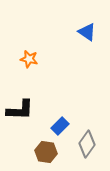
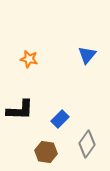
blue triangle: moved 23 px down; rotated 36 degrees clockwise
blue rectangle: moved 7 px up
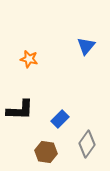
blue triangle: moved 1 px left, 9 px up
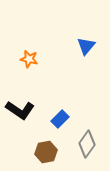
black L-shape: rotated 32 degrees clockwise
brown hexagon: rotated 20 degrees counterclockwise
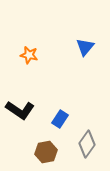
blue triangle: moved 1 px left, 1 px down
orange star: moved 4 px up
blue rectangle: rotated 12 degrees counterclockwise
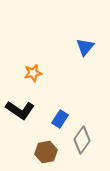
orange star: moved 4 px right, 18 px down; rotated 24 degrees counterclockwise
gray diamond: moved 5 px left, 4 px up
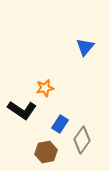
orange star: moved 12 px right, 15 px down
black L-shape: moved 2 px right
blue rectangle: moved 5 px down
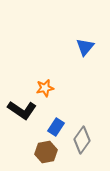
blue rectangle: moved 4 px left, 3 px down
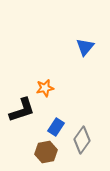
black L-shape: rotated 52 degrees counterclockwise
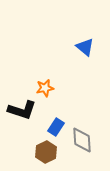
blue triangle: rotated 30 degrees counterclockwise
black L-shape: rotated 36 degrees clockwise
gray diamond: rotated 40 degrees counterclockwise
brown hexagon: rotated 15 degrees counterclockwise
